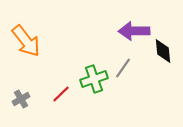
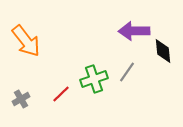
gray line: moved 4 px right, 4 px down
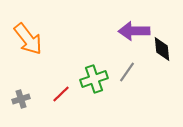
orange arrow: moved 2 px right, 2 px up
black diamond: moved 1 px left, 2 px up
gray cross: rotated 12 degrees clockwise
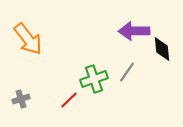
red line: moved 8 px right, 6 px down
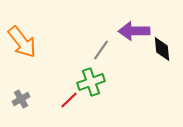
orange arrow: moved 6 px left, 3 px down
gray line: moved 26 px left, 22 px up
green cross: moved 3 px left, 3 px down
gray cross: rotated 12 degrees counterclockwise
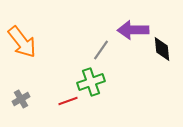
purple arrow: moved 1 px left, 1 px up
red line: moved 1 px left, 1 px down; rotated 24 degrees clockwise
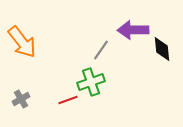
red line: moved 1 px up
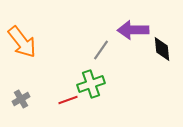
green cross: moved 2 px down
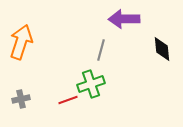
purple arrow: moved 9 px left, 11 px up
orange arrow: moved 1 px left; rotated 124 degrees counterclockwise
gray line: rotated 20 degrees counterclockwise
gray cross: rotated 18 degrees clockwise
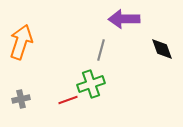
black diamond: rotated 15 degrees counterclockwise
